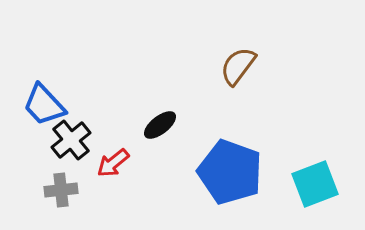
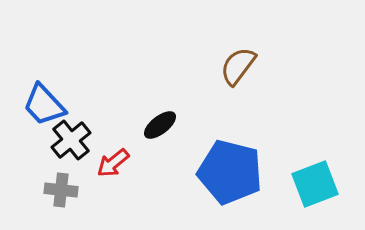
blue pentagon: rotated 6 degrees counterclockwise
gray cross: rotated 12 degrees clockwise
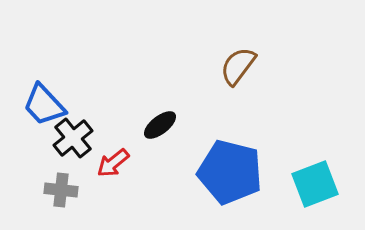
black cross: moved 2 px right, 2 px up
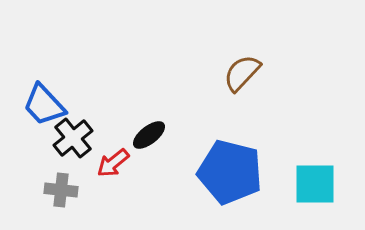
brown semicircle: moved 4 px right, 7 px down; rotated 6 degrees clockwise
black ellipse: moved 11 px left, 10 px down
cyan square: rotated 21 degrees clockwise
